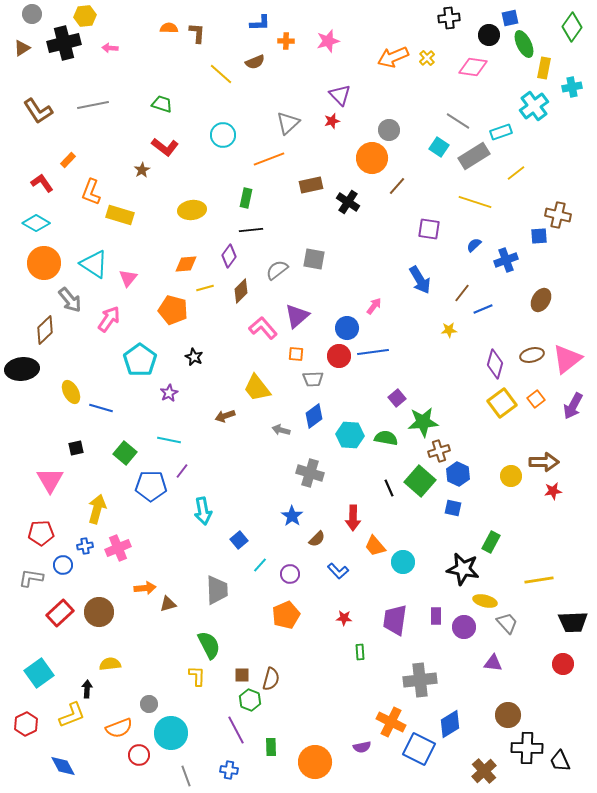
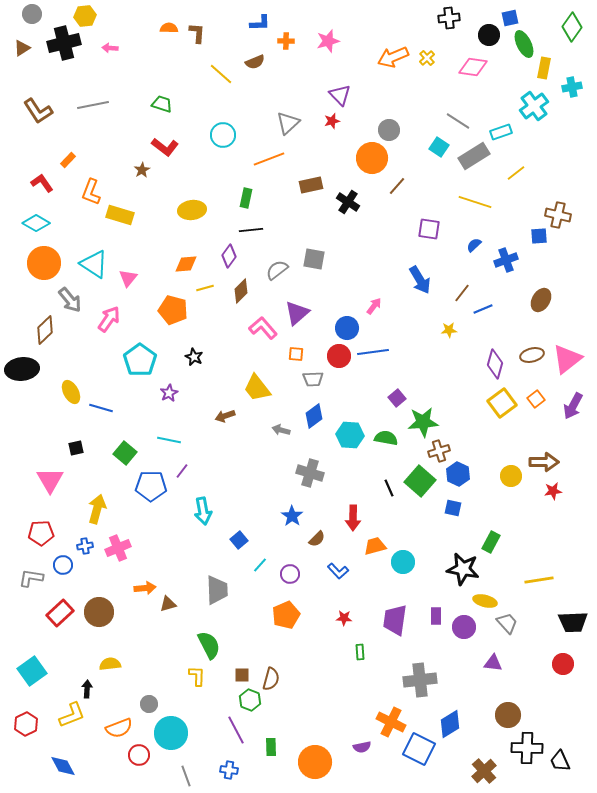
purple triangle at (297, 316): moved 3 px up
orange trapezoid at (375, 546): rotated 115 degrees clockwise
cyan square at (39, 673): moved 7 px left, 2 px up
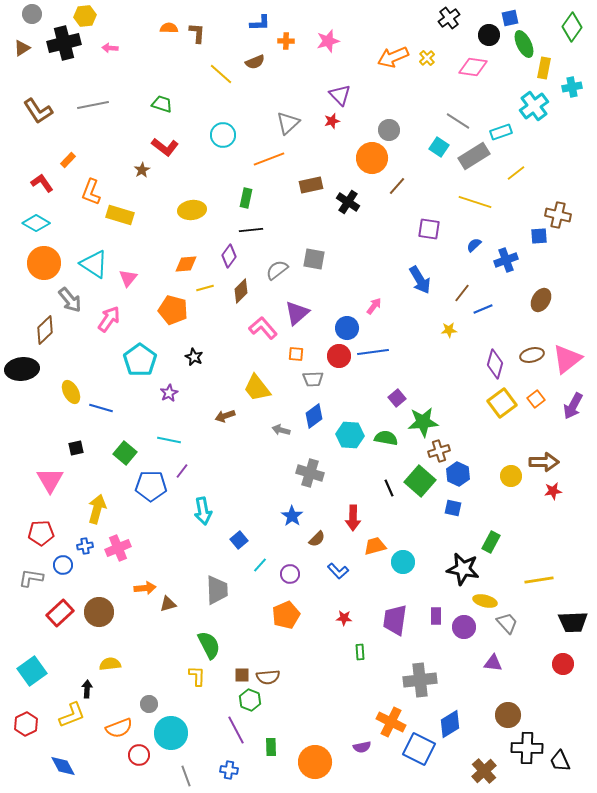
black cross at (449, 18): rotated 30 degrees counterclockwise
brown semicircle at (271, 679): moved 3 px left, 2 px up; rotated 70 degrees clockwise
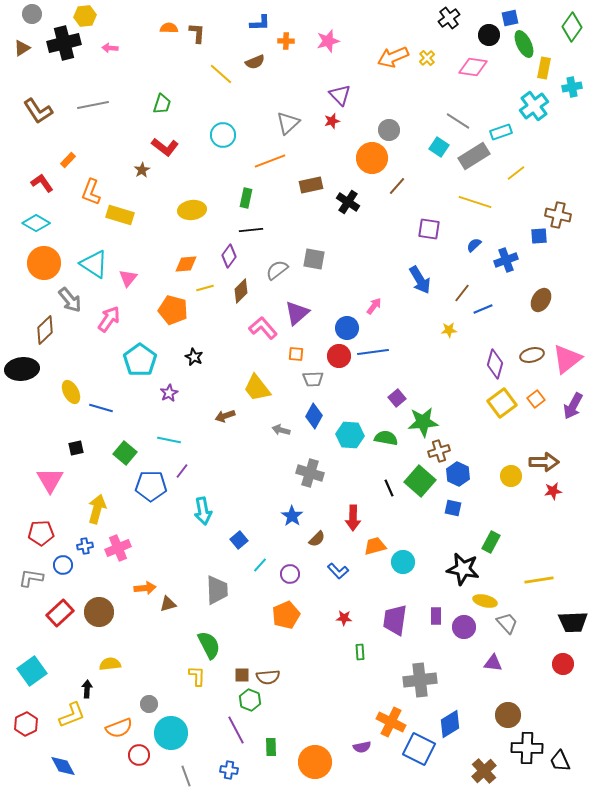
green trapezoid at (162, 104): rotated 90 degrees clockwise
orange line at (269, 159): moved 1 px right, 2 px down
blue diamond at (314, 416): rotated 25 degrees counterclockwise
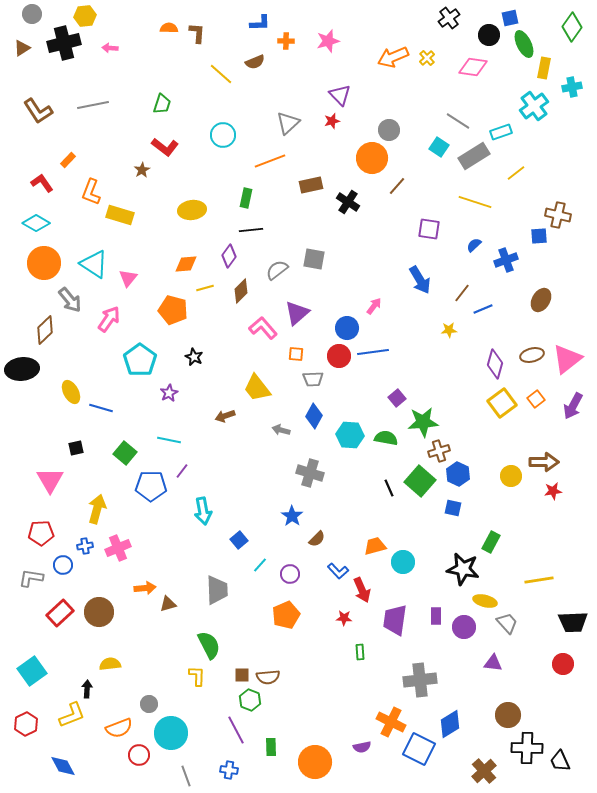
red arrow at (353, 518): moved 9 px right, 72 px down; rotated 25 degrees counterclockwise
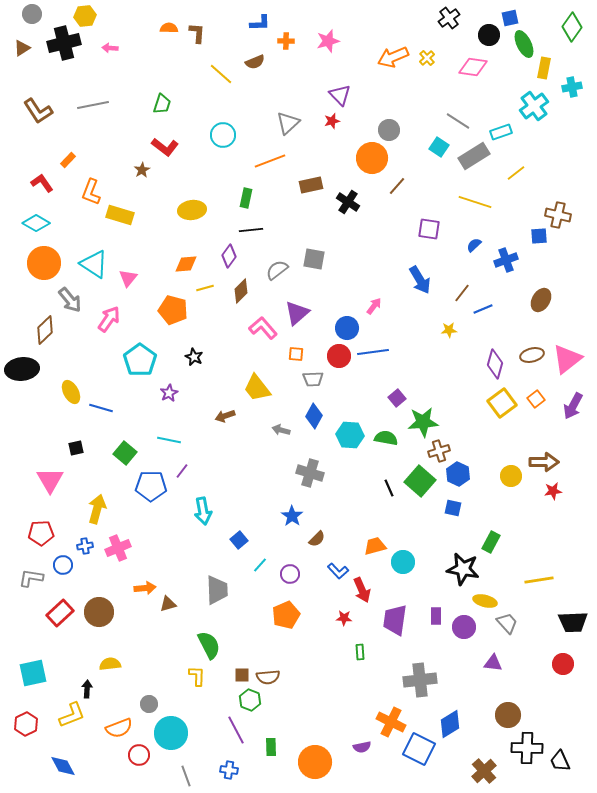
cyan square at (32, 671): moved 1 px right, 2 px down; rotated 24 degrees clockwise
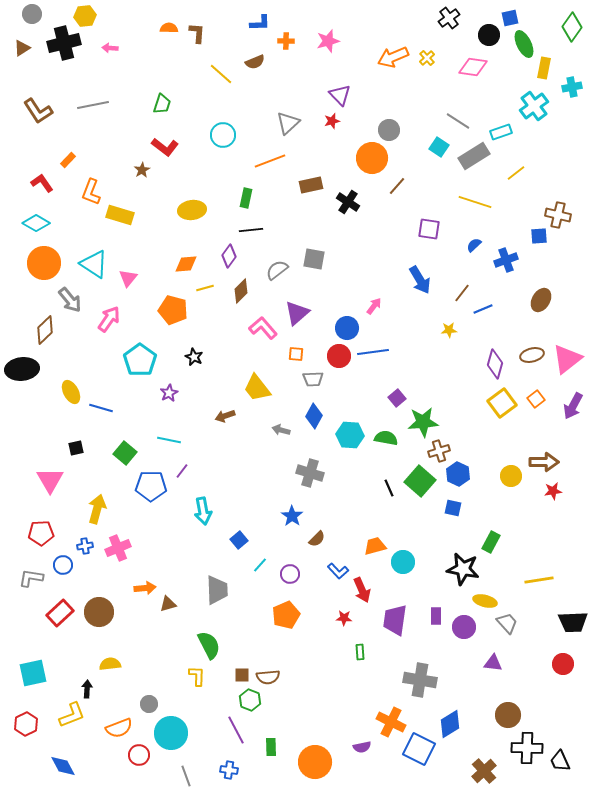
gray cross at (420, 680): rotated 16 degrees clockwise
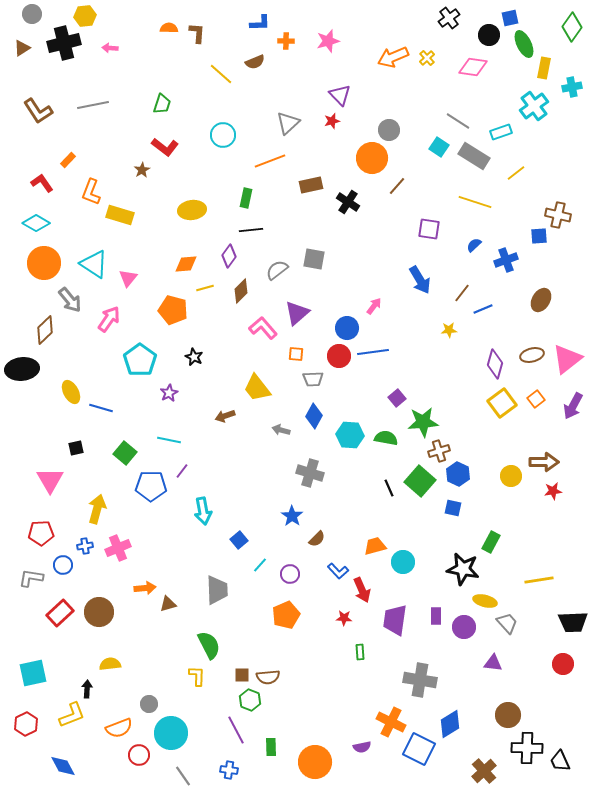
gray rectangle at (474, 156): rotated 64 degrees clockwise
gray line at (186, 776): moved 3 px left; rotated 15 degrees counterclockwise
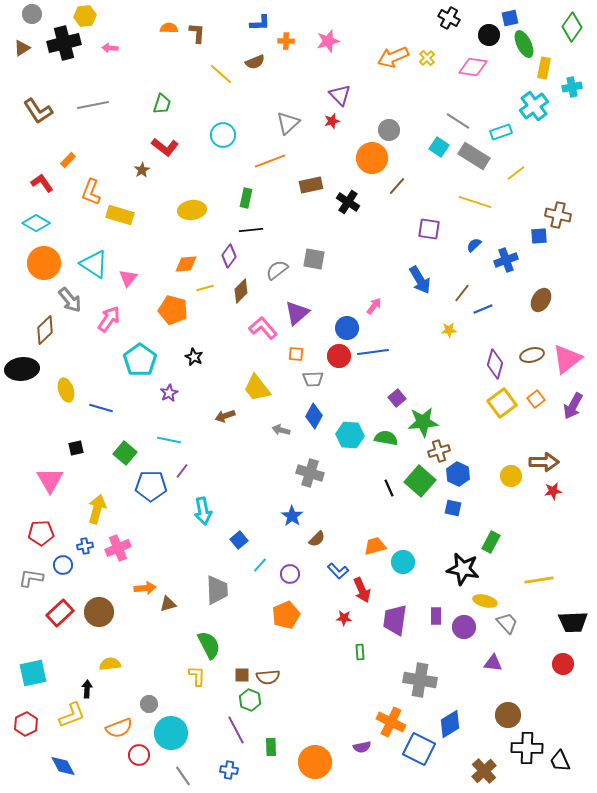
black cross at (449, 18): rotated 25 degrees counterclockwise
yellow ellipse at (71, 392): moved 5 px left, 2 px up; rotated 10 degrees clockwise
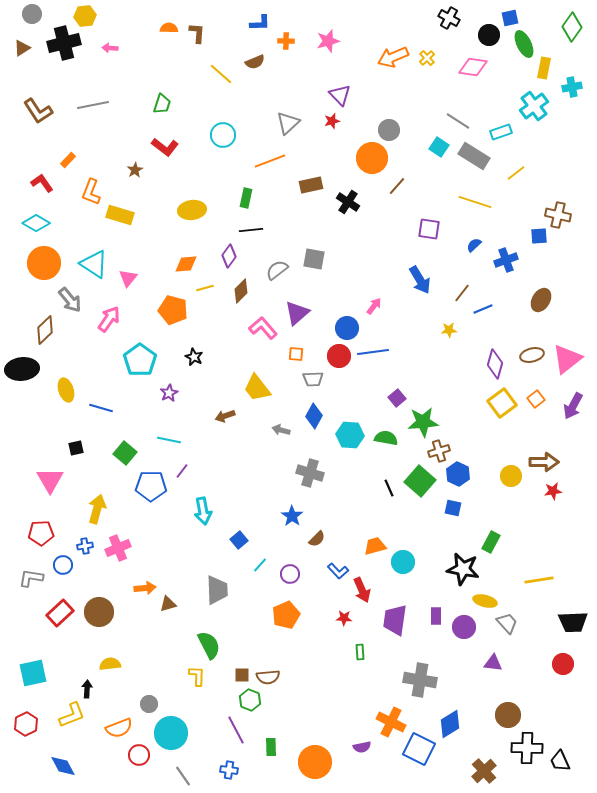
brown star at (142, 170): moved 7 px left
